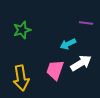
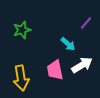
purple line: rotated 56 degrees counterclockwise
cyan arrow: rotated 112 degrees counterclockwise
white arrow: moved 1 px right, 2 px down
pink trapezoid: rotated 30 degrees counterclockwise
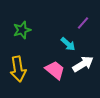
purple line: moved 3 px left
white arrow: moved 1 px right, 1 px up
pink trapezoid: rotated 140 degrees clockwise
yellow arrow: moved 3 px left, 9 px up
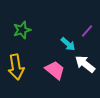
purple line: moved 4 px right, 8 px down
white arrow: moved 2 px right; rotated 110 degrees counterclockwise
yellow arrow: moved 2 px left, 2 px up
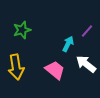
cyan arrow: rotated 105 degrees counterclockwise
white arrow: moved 1 px right
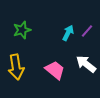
cyan arrow: moved 11 px up
